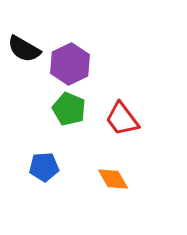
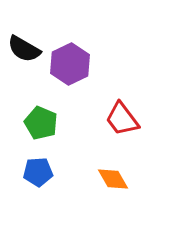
green pentagon: moved 28 px left, 14 px down
blue pentagon: moved 6 px left, 5 px down
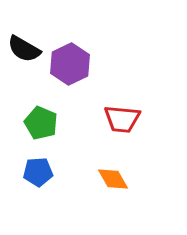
red trapezoid: rotated 48 degrees counterclockwise
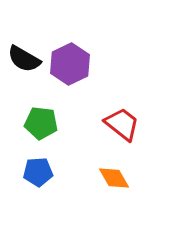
black semicircle: moved 10 px down
red trapezoid: moved 5 px down; rotated 147 degrees counterclockwise
green pentagon: rotated 16 degrees counterclockwise
orange diamond: moved 1 px right, 1 px up
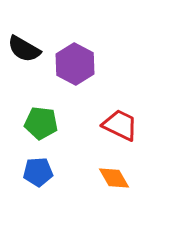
black semicircle: moved 10 px up
purple hexagon: moved 5 px right; rotated 6 degrees counterclockwise
red trapezoid: moved 2 px left, 1 px down; rotated 12 degrees counterclockwise
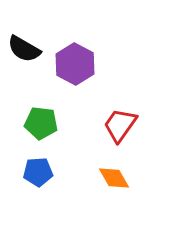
red trapezoid: rotated 81 degrees counterclockwise
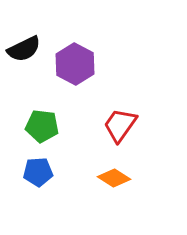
black semicircle: rotated 56 degrees counterclockwise
green pentagon: moved 1 px right, 3 px down
orange diamond: rotated 28 degrees counterclockwise
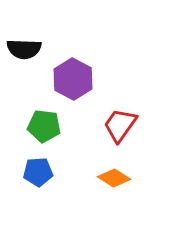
black semicircle: rotated 28 degrees clockwise
purple hexagon: moved 2 px left, 15 px down
green pentagon: moved 2 px right
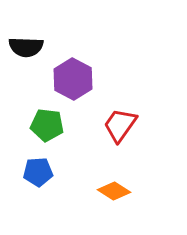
black semicircle: moved 2 px right, 2 px up
green pentagon: moved 3 px right, 1 px up
orange diamond: moved 13 px down
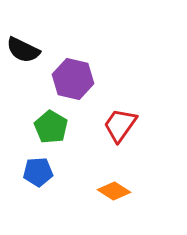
black semicircle: moved 3 px left, 3 px down; rotated 24 degrees clockwise
purple hexagon: rotated 15 degrees counterclockwise
green pentagon: moved 4 px right, 2 px down; rotated 24 degrees clockwise
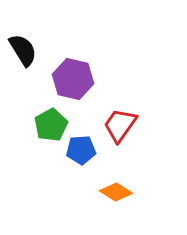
black semicircle: rotated 148 degrees counterclockwise
green pentagon: moved 2 px up; rotated 12 degrees clockwise
blue pentagon: moved 43 px right, 22 px up
orange diamond: moved 2 px right, 1 px down
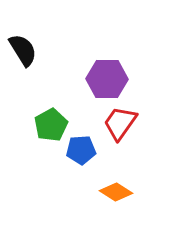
purple hexagon: moved 34 px right; rotated 12 degrees counterclockwise
red trapezoid: moved 2 px up
